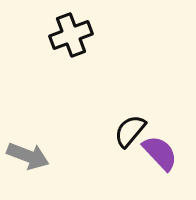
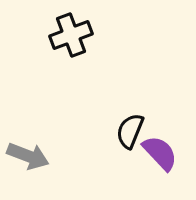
black semicircle: rotated 18 degrees counterclockwise
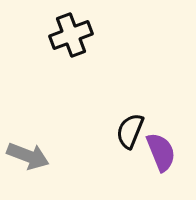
purple semicircle: moved 1 px right, 1 px up; rotated 21 degrees clockwise
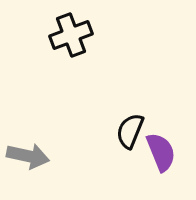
gray arrow: rotated 9 degrees counterclockwise
